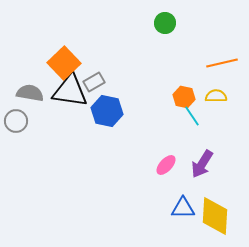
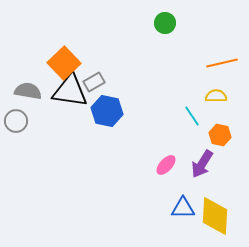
gray semicircle: moved 2 px left, 2 px up
orange hexagon: moved 36 px right, 38 px down
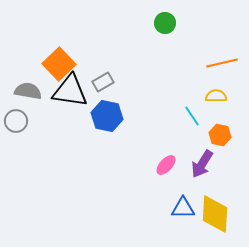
orange square: moved 5 px left, 1 px down
gray rectangle: moved 9 px right
blue hexagon: moved 5 px down
yellow diamond: moved 2 px up
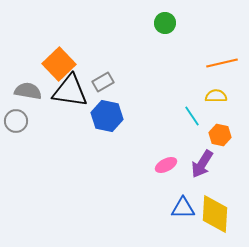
pink ellipse: rotated 20 degrees clockwise
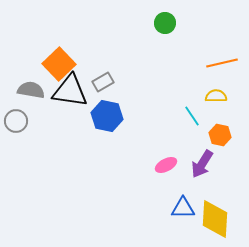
gray semicircle: moved 3 px right, 1 px up
yellow diamond: moved 5 px down
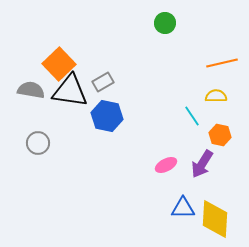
gray circle: moved 22 px right, 22 px down
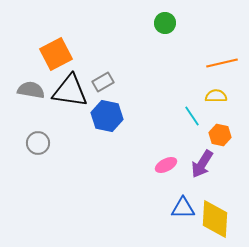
orange square: moved 3 px left, 10 px up; rotated 16 degrees clockwise
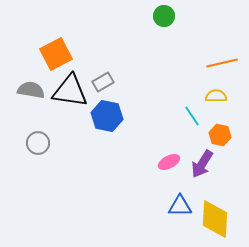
green circle: moved 1 px left, 7 px up
pink ellipse: moved 3 px right, 3 px up
blue triangle: moved 3 px left, 2 px up
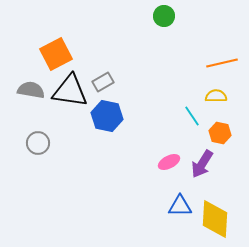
orange hexagon: moved 2 px up
